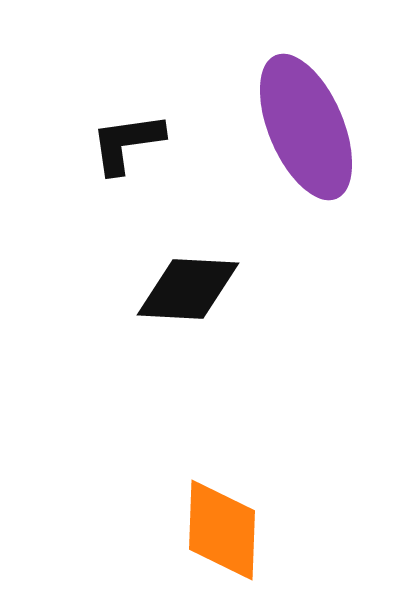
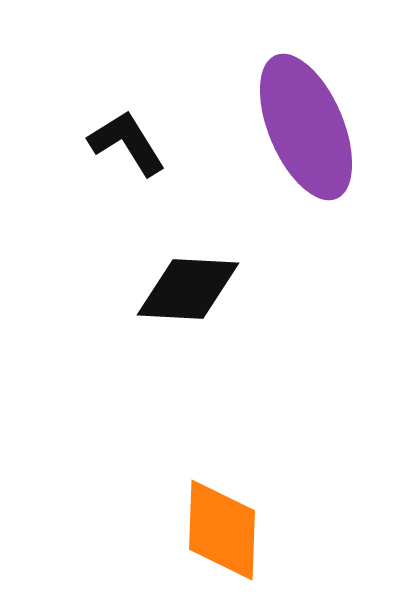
black L-shape: rotated 66 degrees clockwise
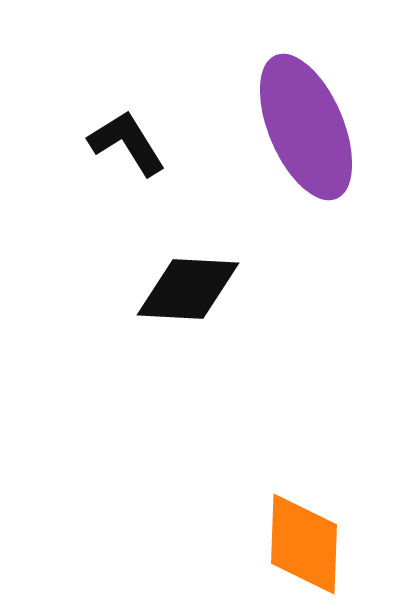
orange diamond: moved 82 px right, 14 px down
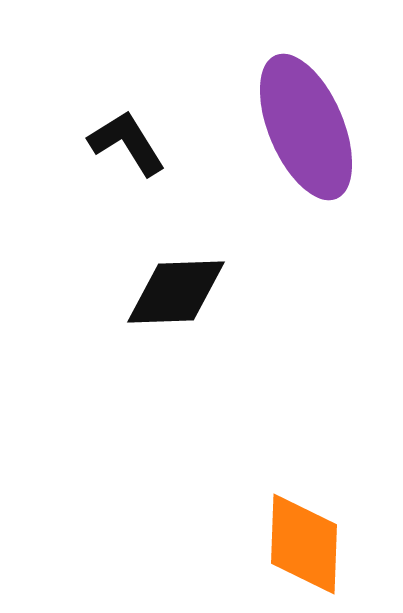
black diamond: moved 12 px left, 3 px down; rotated 5 degrees counterclockwise
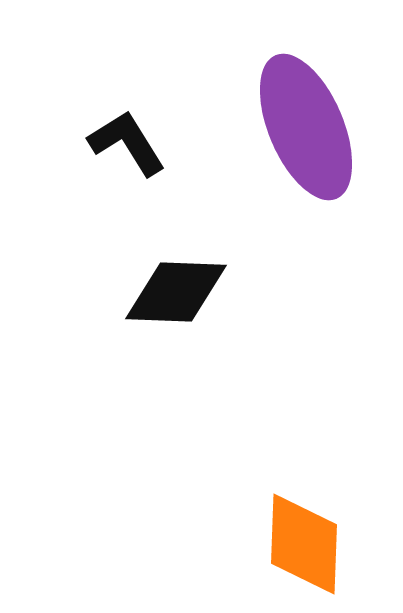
black diamond: rotated 4 degrees clockwise
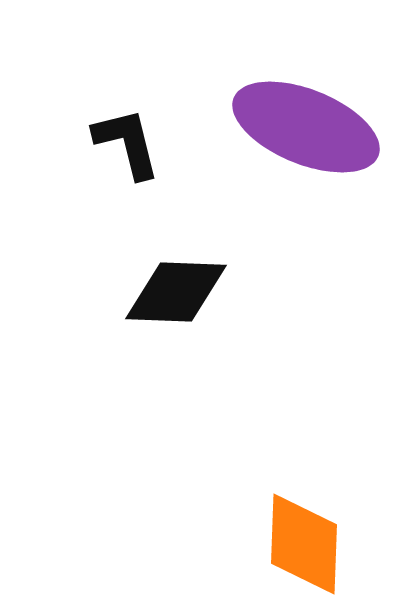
purple ellipse: rotated 45 degrees counterclockwise
black L-shape: rotated 18 degrees clockwise
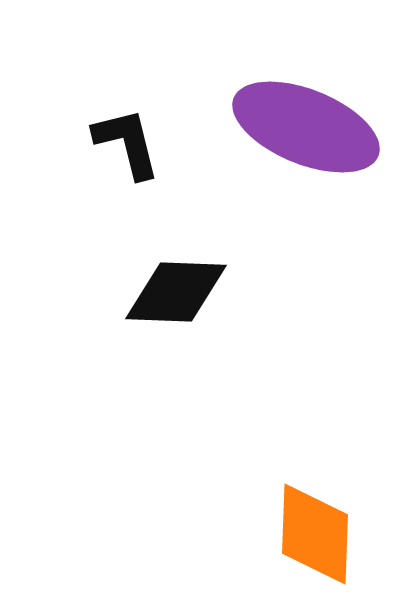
orange diamond: moved 11 px right, 10 px up
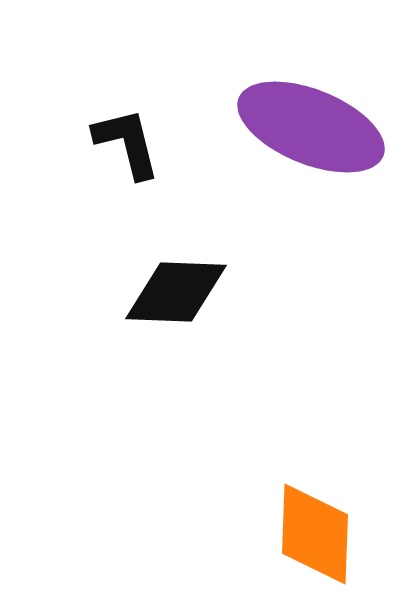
purple ellipse: moved 5 px right
